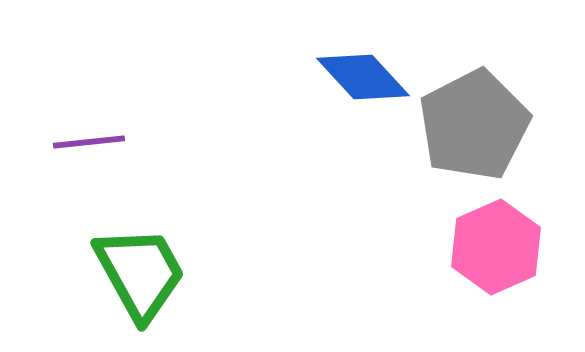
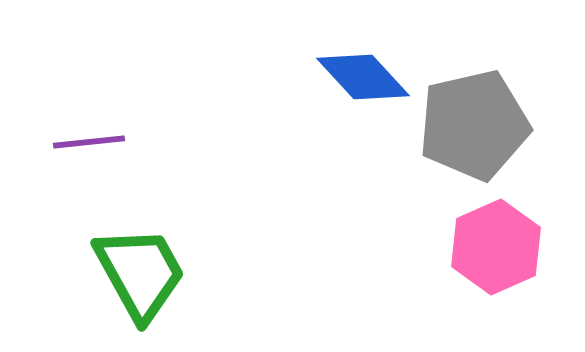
gray pentagon: rotated 14 degrees clockwise
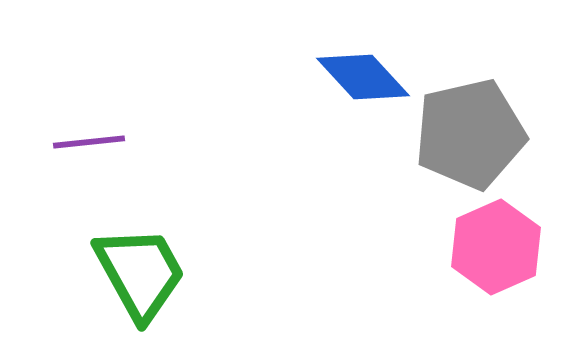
gray pentagon: moved 4 px left, 9 px down
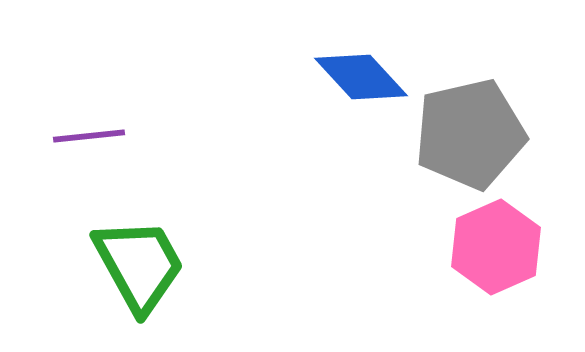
blue diamond: moved 2 px left
purple line: moved 6 px up
green trapezoid: moved 1 px left, 8 px up
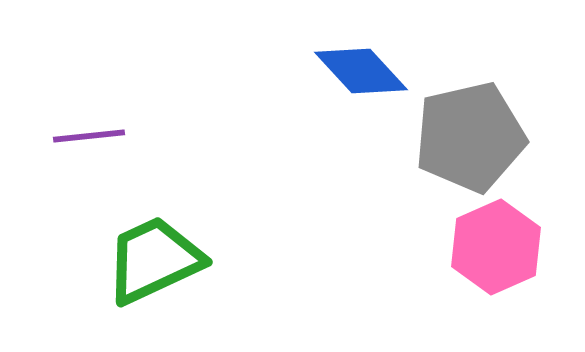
blue diamond: moved 6 px up
gray pentagon: moved 3 px down
green trapezoid: moved 15 px right, 5 px up; rotated 86 degrees counterclockwise
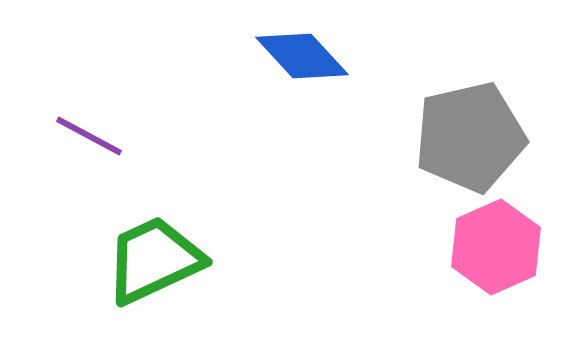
blue diamond: moved 59 px left, 15 px up
purple line: rotated 34 degrees clockwise
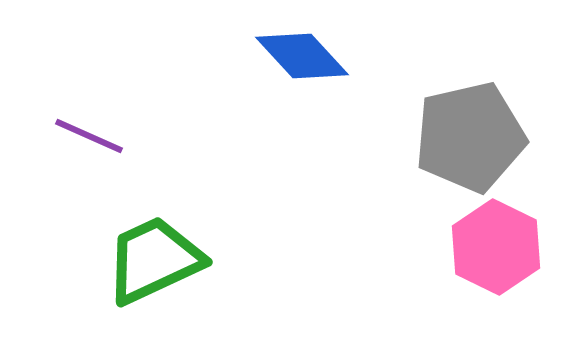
purple line: rotated 4 degrees counterclockwise
pink hexagon: rotated 10 degrees counterclockwise
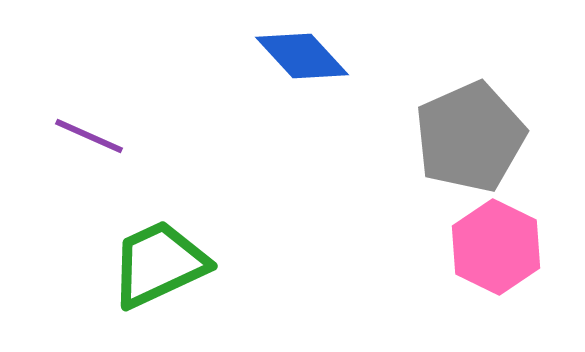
gray pentagon: rotated 11 degrees counterclockwise
green trapezoid: moved 5 px right, 4 px down
